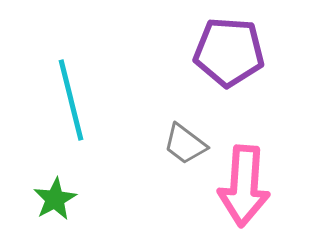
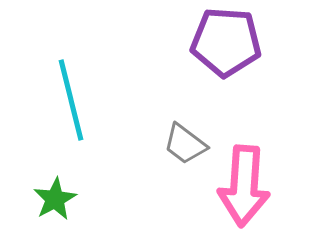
purple pentagon: moved 3 px left, 10 px up
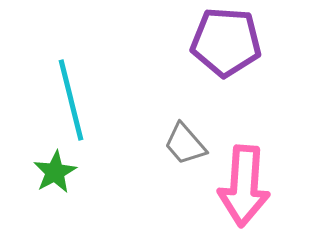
gray trapezoid: rotated 12 degrees clockwise
green star: moved 27 px up
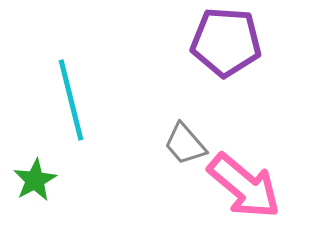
green star: moved 20 px left, 8 px down
pink arrow: rotated 54 degrees counterclockwise
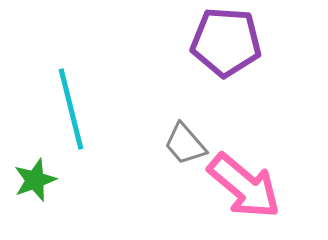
cyan line: moved 9 px down
green star: rotated 9 degrees clockwise
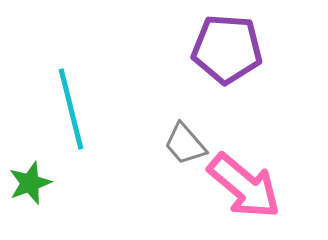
purple pentagon: moved 1 px right, 7 px down
green star: moved 5 px left, 3 px down
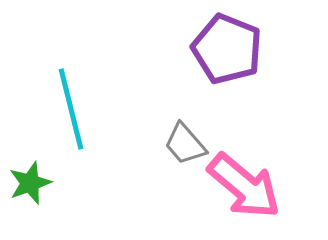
purple pentagon: rotated 18 degrees clockwise
